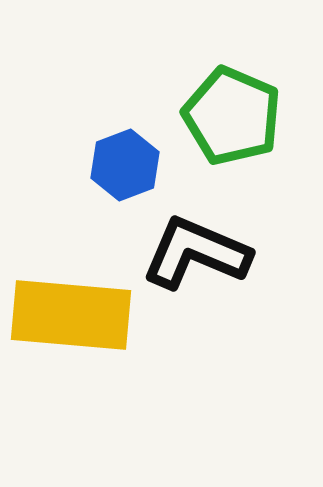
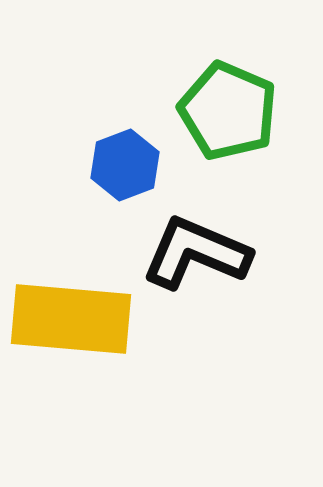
green pentagon: moved 4 px left, 5 px up
yellow rectangle: moved 4 px down
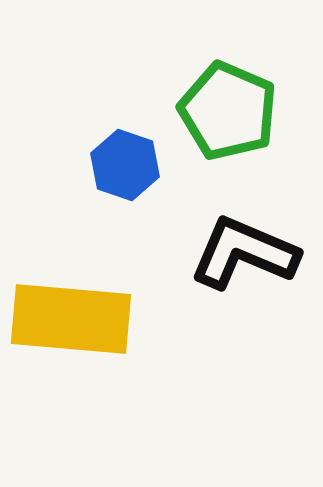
blue hexagon: rotated 20 degrees counterclockwise
black L-shape: moved 48 px right
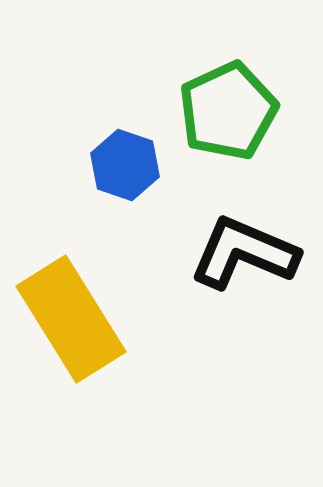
green pentagon: rotated 24 degrees clockwise
yellow rectangle: rotated 53 degrees clockwise
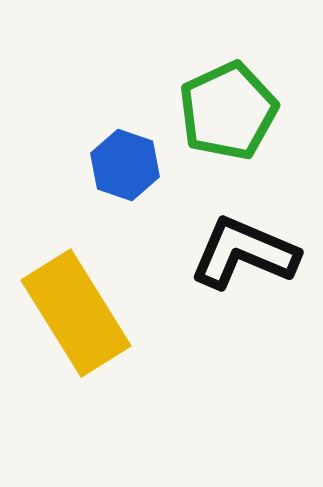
yellow rectangle: moved 5 px right, 6 px up
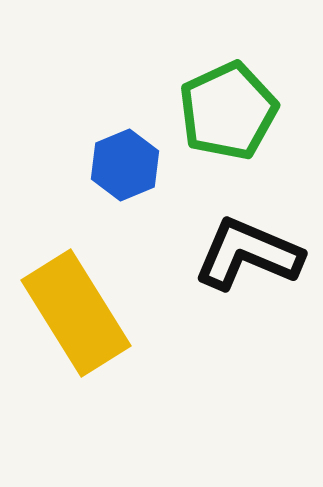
blue hexagon: rotated 18 degrees clockwise
black L-shape: moved 4 px right, 1 px down
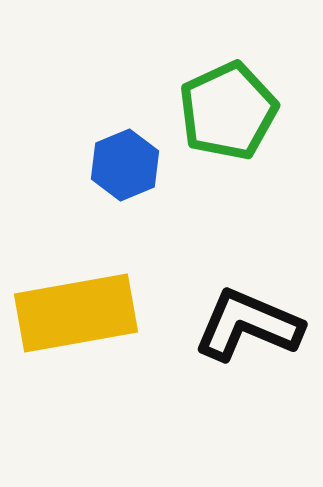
black L-shape: moved 71 px down
yellow rectangle: rotated 68 degrees counterclockwise
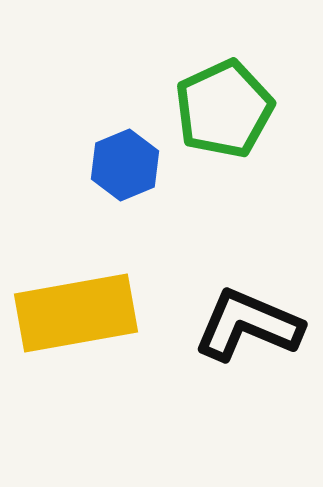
green pentagon: moved 4 px left, 2 px up
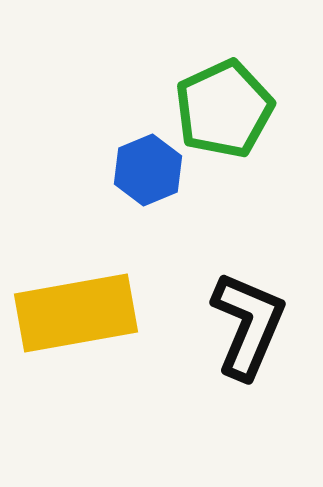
blue hexagon: moved 23 px right, 5 px down
black L-shape: rotated 90 degrees clockwise
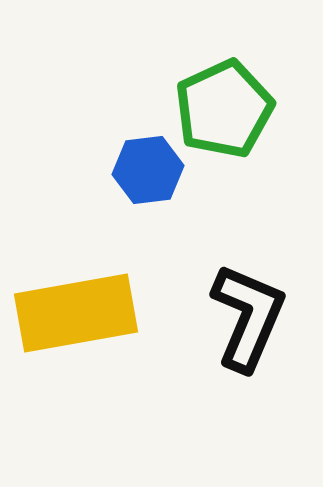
blue hexagon: rotated 16 degrees clockwise
black L-shape: moved 8 px up
